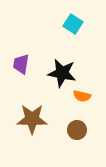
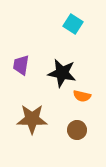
purple trapezoid: moved 1 px down
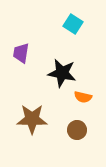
purple trapezoid: moved 12 px up
orange semicircle: moved 1 px right, 1 px down
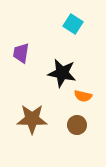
orange semicircle: moved 1 px up
brown circle: moved 5 px up
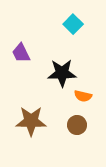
cyan square: rotated 12 degrees clockwise
purple trapezoid: rotated 35 degrees counterclockwise
black star: rotated 12 degrees counterclockwise
brown star: moved 1 px left, 2 px down
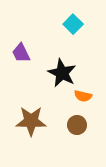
black star: rotated 28 degrees clockwise
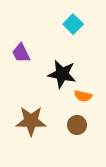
black star: moved 1 px down; rotated 16 degrees counterclockwise
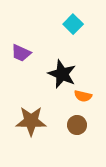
purple trapezoid: rotated 40 degrees counterclockwise
black star: rotated 12 degrees clockwise
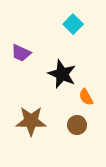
orange semicircle: moved 3 px right, 1 px down; rotated 48 degrees clockwise
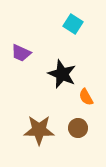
cyan square: rotated 12 degrees counterclockwise
brown star: moved 8 px right, 9 px down
brown circle: moved 1 px right, 3 px down
